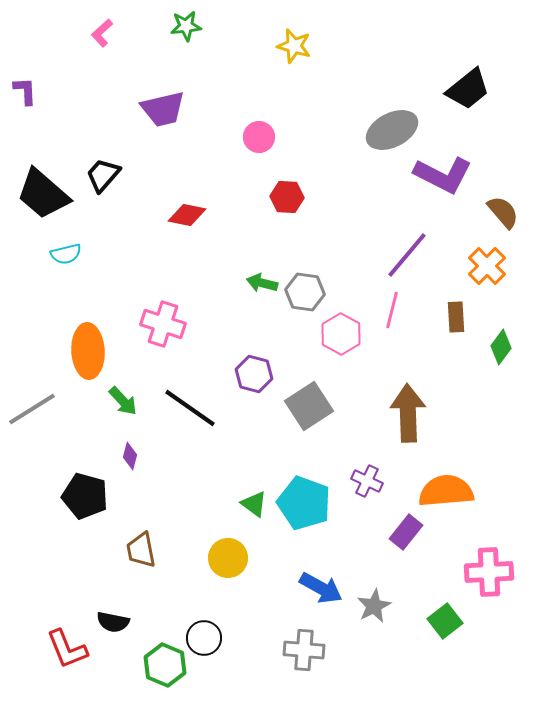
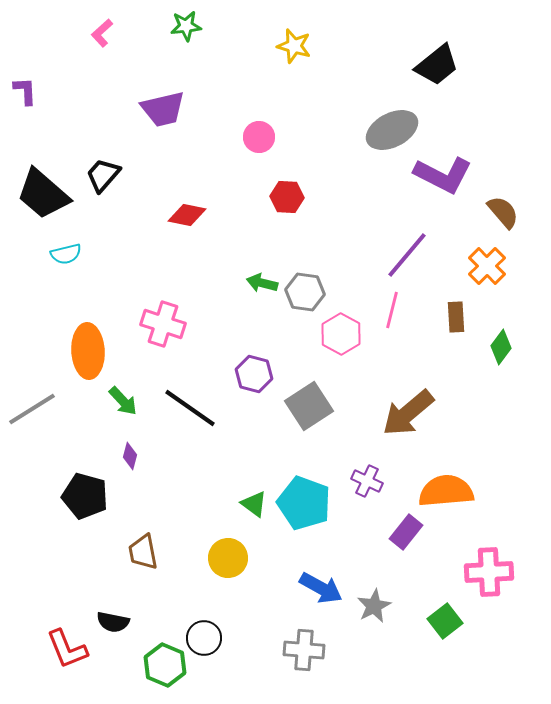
black trapezoid at (468, 89): moved 31 px left, 24 px up
brown arrow at (408, 413): rotated 128 degrees counterclockwise
brown trapezoid at (141, 550): moved 2 px right, 2 px down
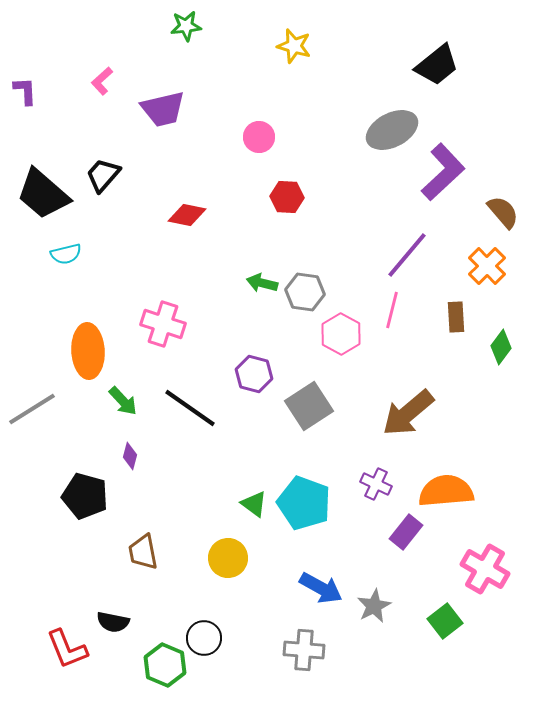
pink L-shape at (102, 33): moved 48 px down
purple L-shape at (443, 175): moved 3 px up; rotated 70 degrees counterclockwise
purple cross at (367, 481): moved 9 px right, 3 px down
pink cross at (489, 572): moved 4 px left, 3 px up; rotated 33 degrees clockwise
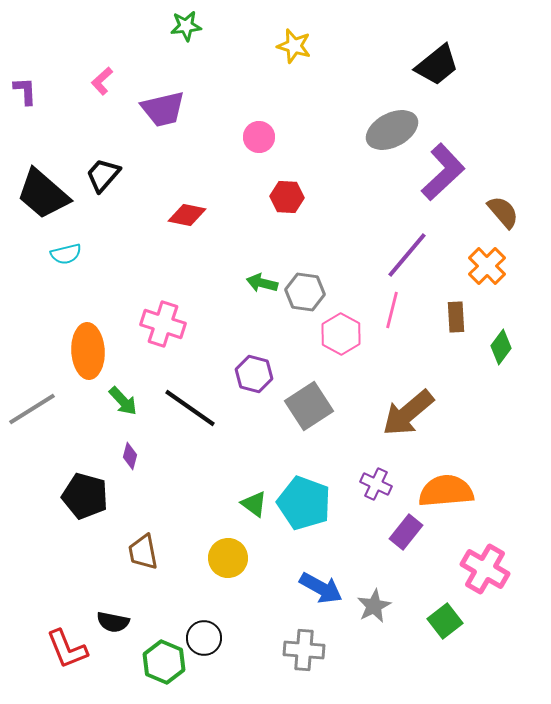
green hexagon at (165, 665): moved 1 px left, 3 px up
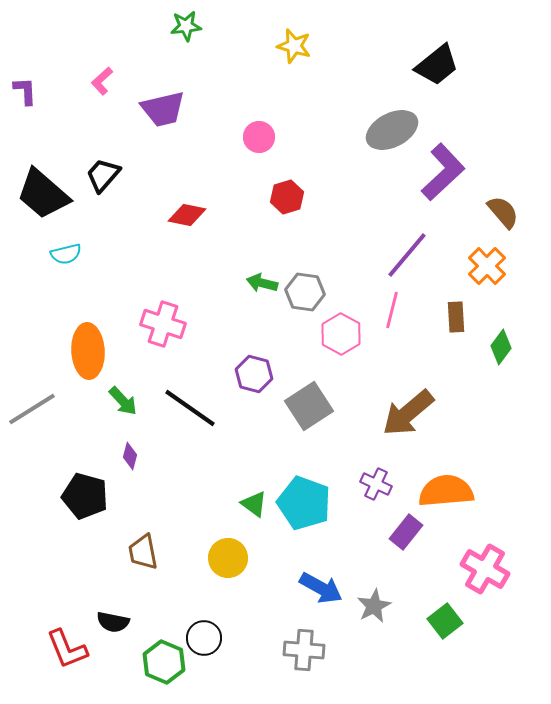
red hexagon at (287, 197): rotated 20 degrees counterclockwise
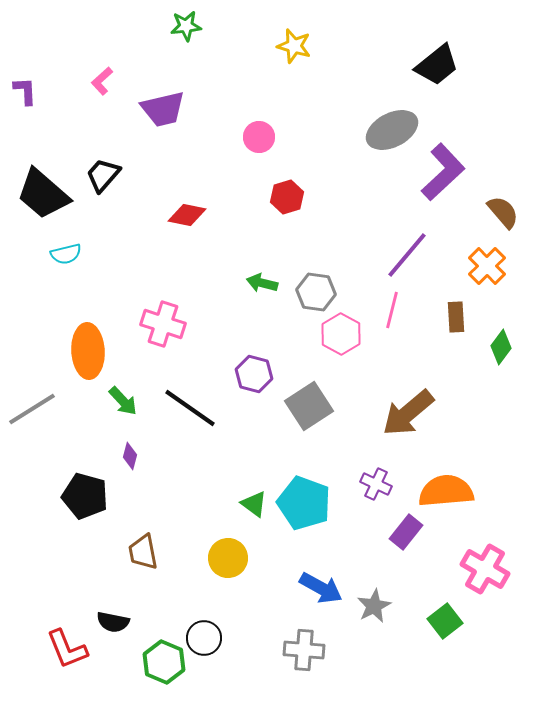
gray hexagon at (305, 292): moved 11 px right
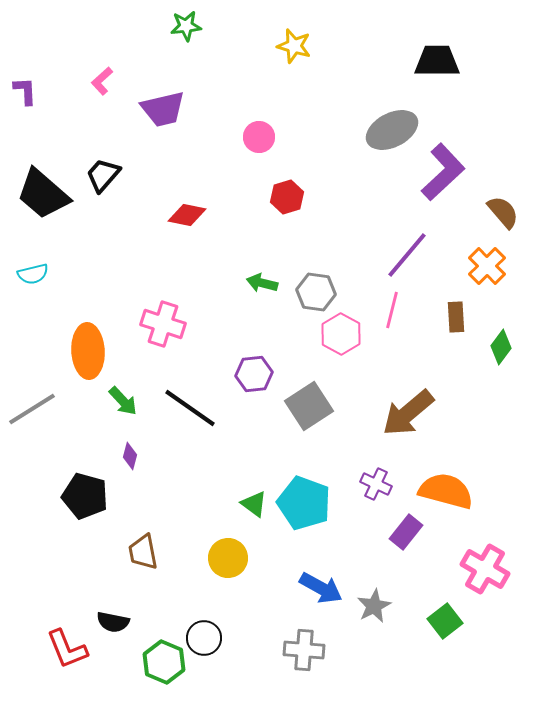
black trapezoid at (437, 65): moved 4 px up; rotated 141 degrees counterclockwise
cyan semicircle at (66, 254): moved 33 px left, 20 px down
purple hexagon at (254, 374): rotated 21 degrees counterclockwise
orange semicircle at (446, 491): rotated 20 degrees clockwise
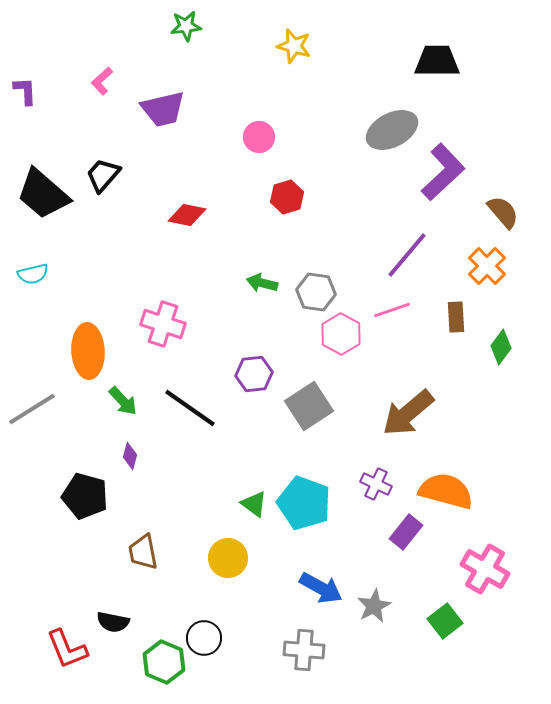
pink line at (392, 310): rotated 57 degrees clockwise
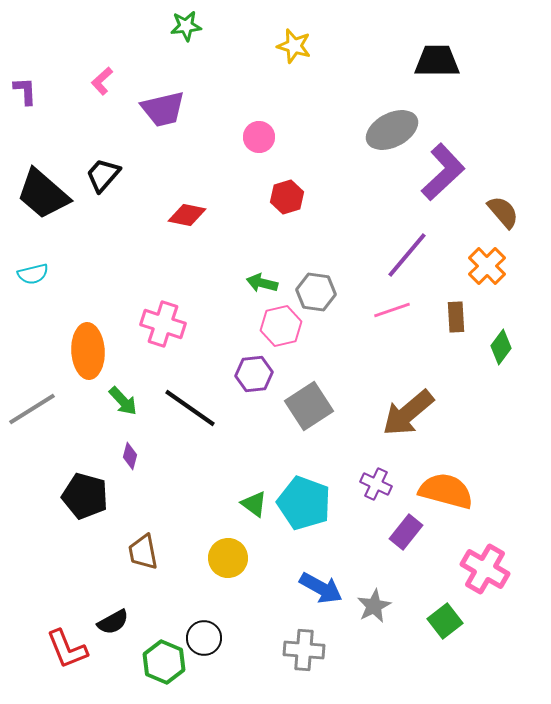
pink hexagon at (341, 334): moved 60 px left, 8 px up; rotated 18 degrees clockwise
black semicircle at (113, 622): rotated 40 degrees counterclockwise
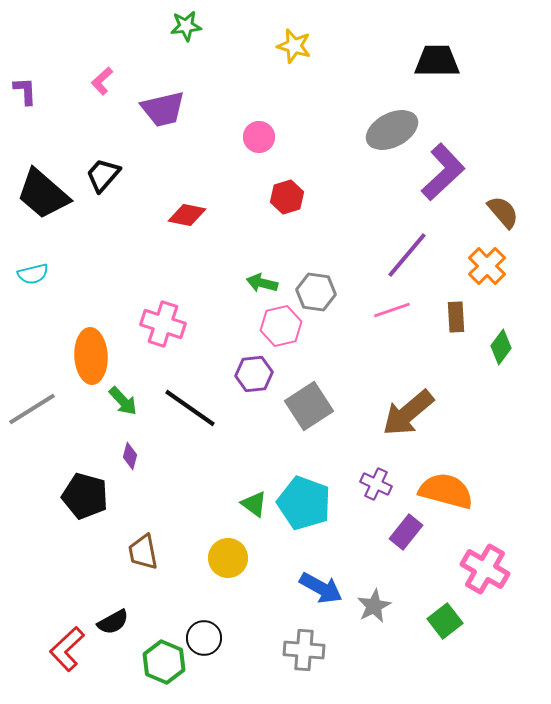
orange ellipse at (88, 351): moved 3 px right, 5 px down
red L-shape at (67, 649): rotated 69 degrees clockwise
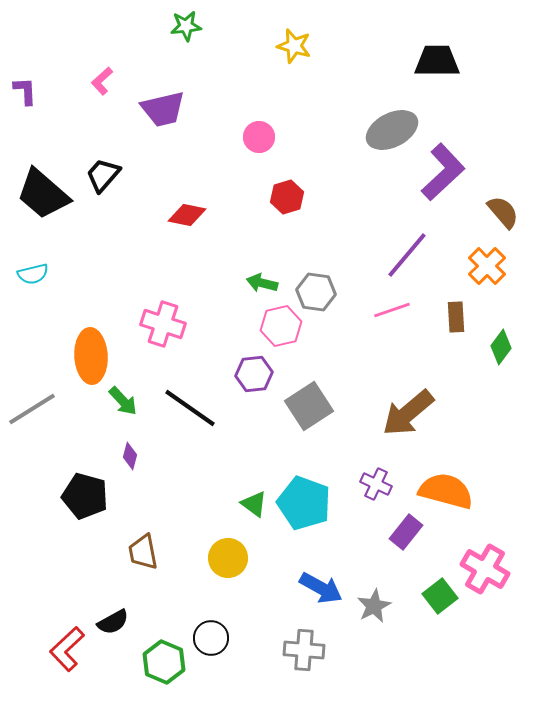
green square at (445, 621): moved 5 px left, 25 px up
black circle at (204, 638): moved 7 px right
